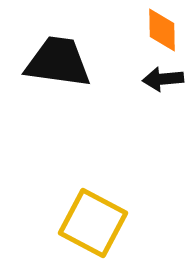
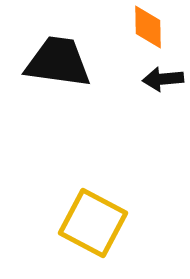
orange diamond: moved 14 px left, 3 px up
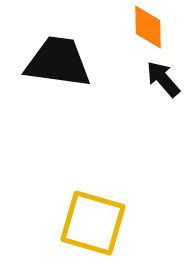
black arrow: rotated 54 degrees clockwise
yellow square: rotated 12 degrees counterclockwise
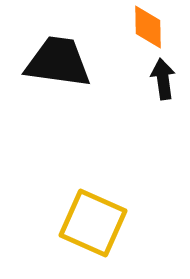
black arrow: rotated 33 degrees clockwise
yellow square: rotated 8 degrees clockwise
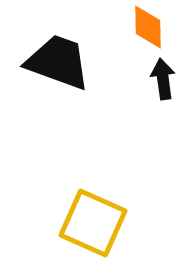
black trapezoid: rotated 12 degrees clockwise
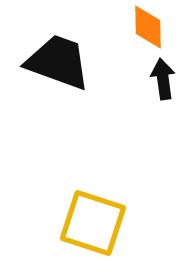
yellow square: rotated 6 degrees counterclockwise
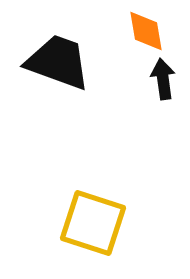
orange diamond: moved 2 px left, 4 px down; rotated 9 degrees counterclockwise
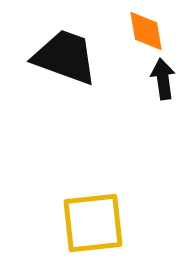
black trapezoid: moved 7 px right, 5 px up
yellow square: rotated 24 degrees counterclockwise
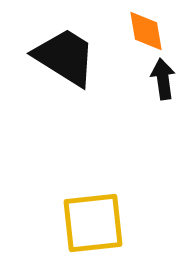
black trapezoid: rotated 12 degrees clockwise
